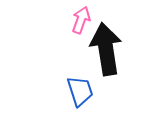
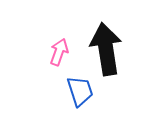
pink arrow: moved 22 px left, 32 px down
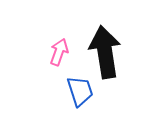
black arrow: moved 1 px left, 3 px down
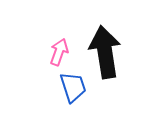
blue trapezoid: moved 7 px left, 4 px up
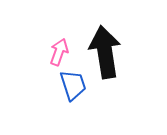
blue trapezoid: moved 2 px up
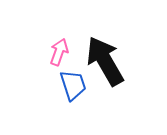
black arrow: moved 9 px down; rotated 21 degrees counterclockwise
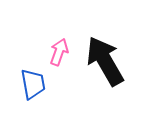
blue trapezoid: moved 40 px left, 1 px up; rotated 8 degrees clockwise
